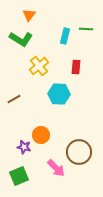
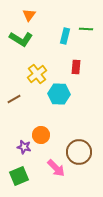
yellow cross: moved 2 px left, 8 px down
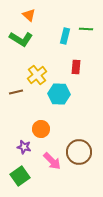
orange triangle: rotated 24 degrees counterclockwise
yellow cross: moved 1 px down
brown line: moved 2 px right, 7 px up; rotated 16 degrees clockwise
orange circle: moved 6 px up
pink arrow: moved 4 px left, 7 px up
green square: moved 1 px right; rotated 12 degrees counterclockwise
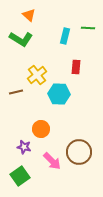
green line: moved 2 px right, 1 px up
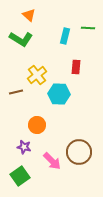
orange circle: moved 4 px left, 4 px up
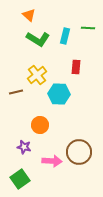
green L-shape: moved 17 px right
orange circle: moved 3 px right
pink arrow: rotated 42 degrees counterclockwise
green square: moved 3 px down
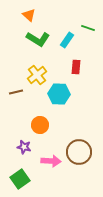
green line: rotated 16 degrees clockwise
cyan rectangle: moved 2 px right, 4 px down; rotated 21 degrees clockwise
pink arrow: moved 1 px left
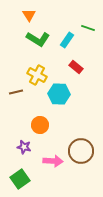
orange triangle: rotated 16 degrees clockwise
red rectangle: rotated 56 degrees counterclockwise
yellow cross: rotated 24 degrees counterclockwise
brown circle: moved 2 px right, 1 px up
pink arrow: moved 2 px right
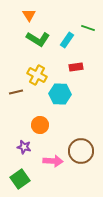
red rectangle: rotated 48 degrees counterclockwise
cyan hexagon: moved 1 px right
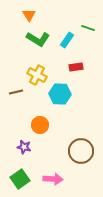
pink arrow: moved 18 px down
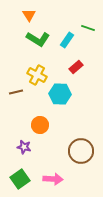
red rectangle: rotated 32 degrees counterclockwise
